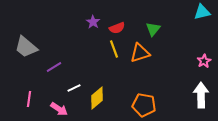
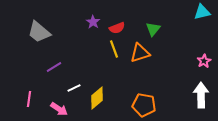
gray trapezoid: moved 13 px right, 15 px up
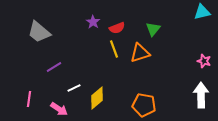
pink star: rotated 24 degrees counterclockwise
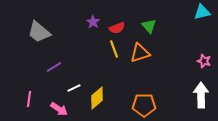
green triangle: moved 4 px left, 3 px up; rotated 21 degrees counterclockwise
orange pentagon: rotated 10 degrees counterclockwise
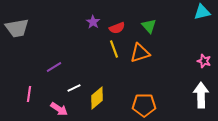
gray trapezoid: moved 22 px left, 4 px up; rotated 50 degrees counterclockwise
pink line: moved 5 px up
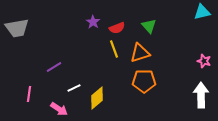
orange pentagon: moved 24 px up
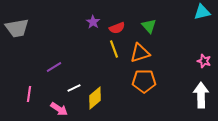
yellow diamond: moved 2 px left
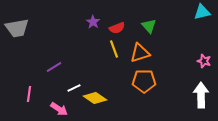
yellow diamond: rotated 75 degrees clockwise
